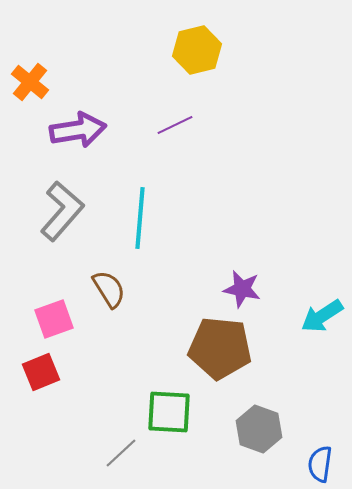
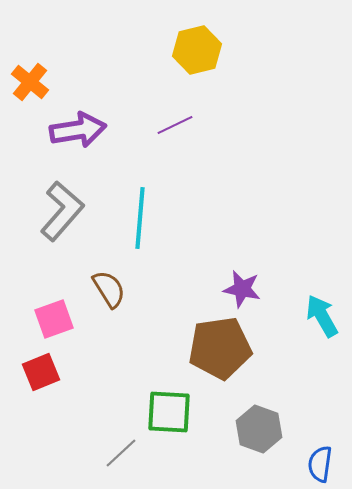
cyan arrow: rotated 93 degrees clockwise
brown pentagon: rotated 14 degrees counterclockwise
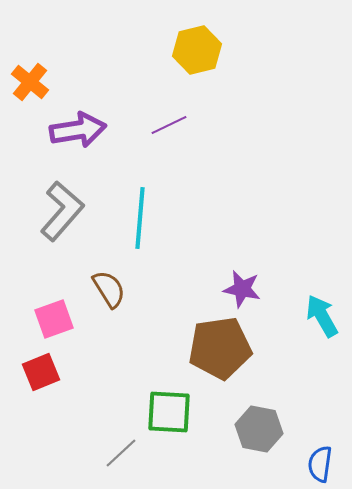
purple line: moved 6 px left
gray hexagon: rotated 9 degrees counterclockwise
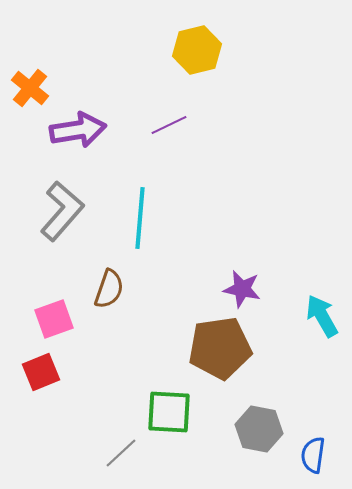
orange cross: moved 6 px down
brown semicircle: rotated 51 degrees clockwise
blue semicircle: moved 7 px left, 9 px up
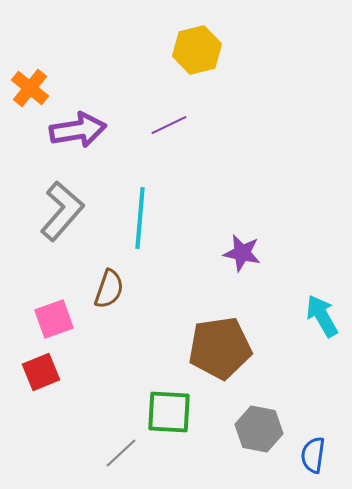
purple star: moved 36 px up
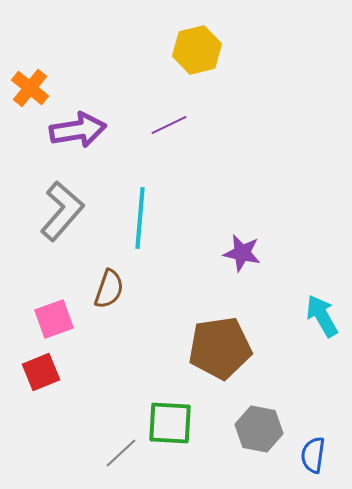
green square: moved 1 px right, 11 px down
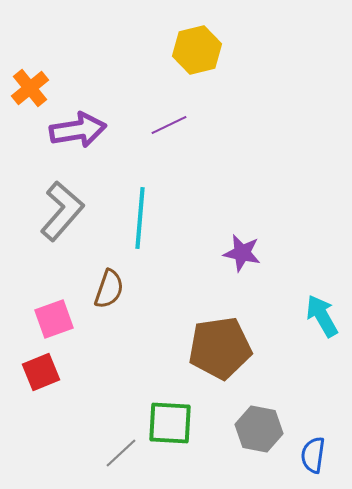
orange cross: rotated 12 degrees clockwise
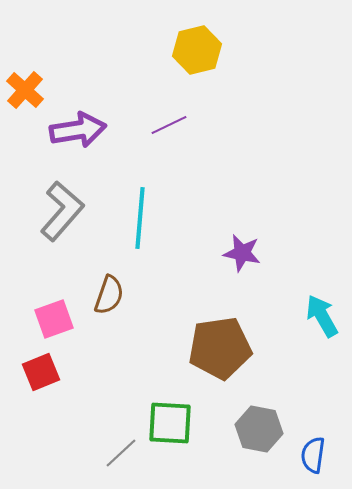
orange cross: moved 5 px left, 2 px down; rotated 9 degrees counterclockwise
brown semicircle: moved 6 px down
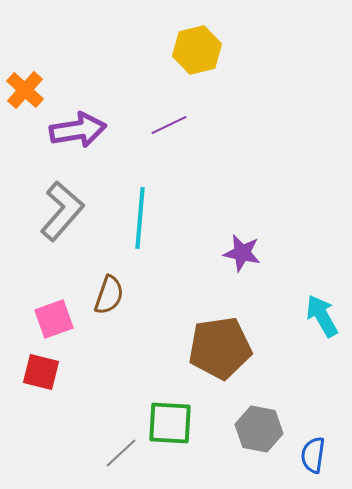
red square: rotated 36 degrees clockwise
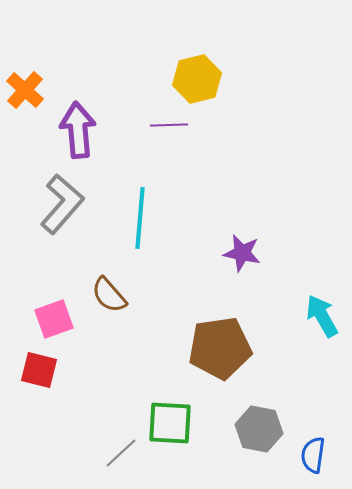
yellow hexagon: moved 29 px down
purple line: rotated 24 degrees clockwise
purple arrow: rotated 86 degrees counterclockwise
gray L-shape: moved 7 px up
brown semicircle: rotated 120 degrees clockwise
red square: moved 2 px left, 2 px up
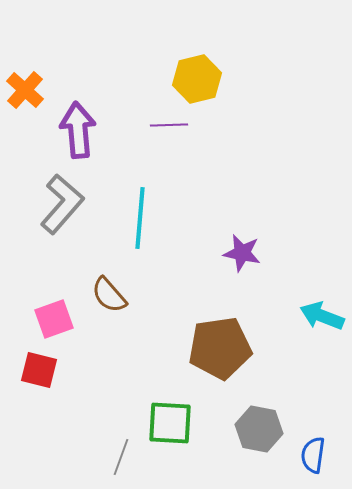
cyan arrow: rotated 39 degrees counterclockwise
gray line: moved 4 px down; rotated 27 degrees counterclockwise
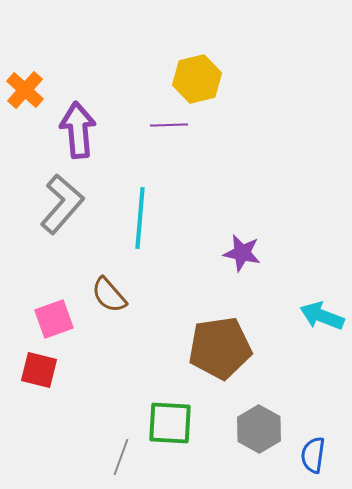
gray hexagon: rotated 18 degrees clockwise
